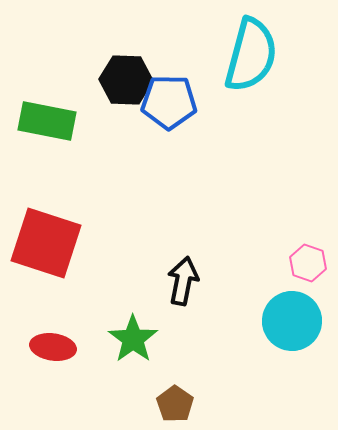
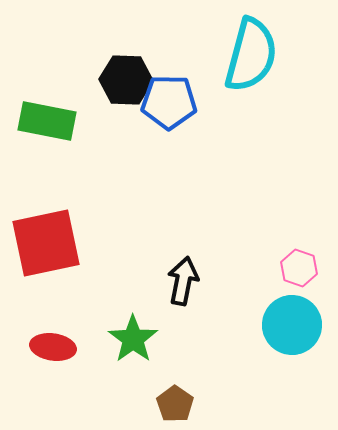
red square: rotated 30 degrees counterclockwise
pink hexagon: moved 9 px left, 5 px down
cyan circle: moved 4 px down
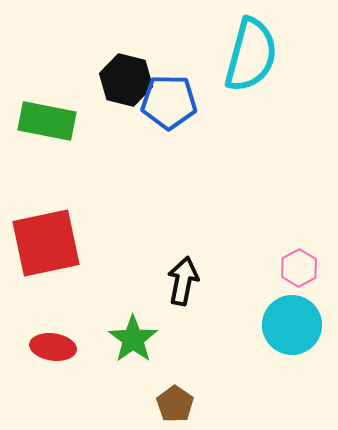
black hexagon: rotated 12 degrees clockwise
pink hexagon: rotated 12 degrees clockwise
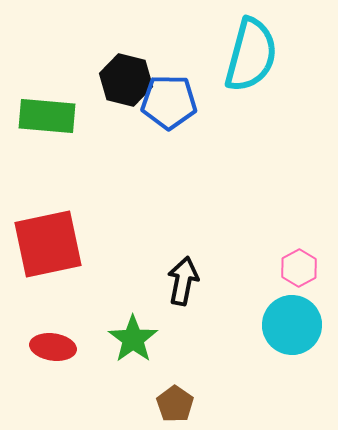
green rectangle: moved 5 px up; rotated 6 degrees counterclockwise
red square: moved 2 px right, 1 px down
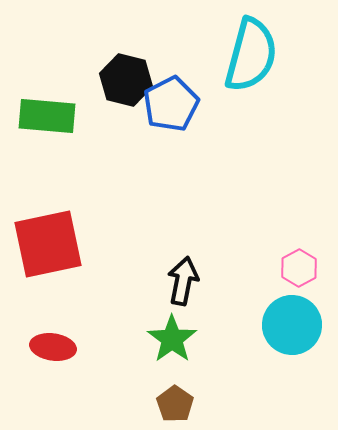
blue pentagon: moved 2 px right, 2 px down; rotated 28 degrees counterclockwise
green star: moved 39 px right
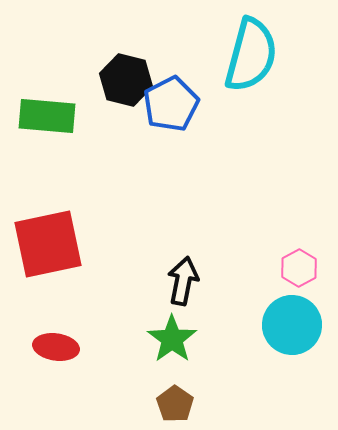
red ellipse: moved 3 px right
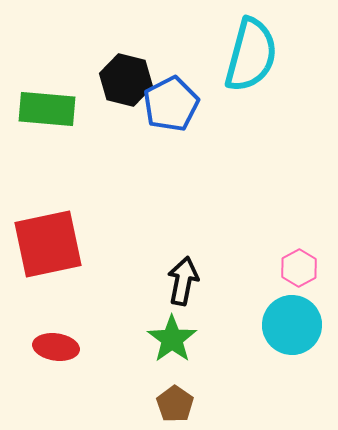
green rectangle: moved 7 px up
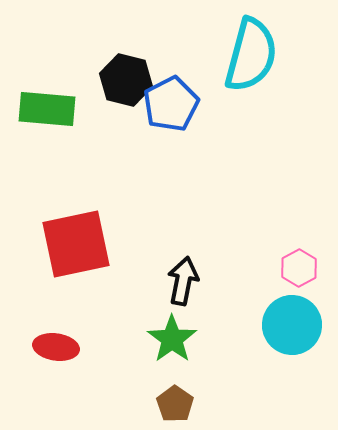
red square: moved 28 px right
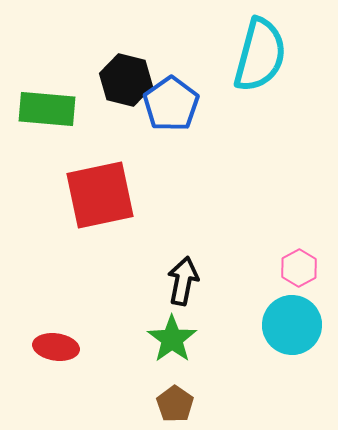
cyan semicircle: moved 9 px right
blue pentagon: rotated 8 degrees counterclockwise
red square: moved 24 px right, 49 px up
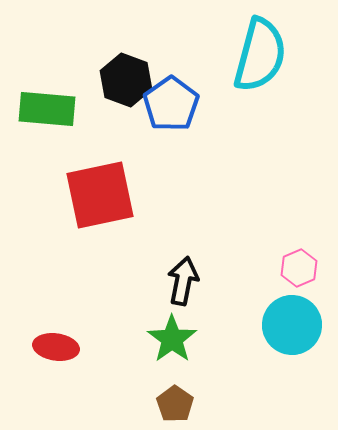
black hexagon: rotated 6 degrees clockwise
pink hexagon: rotated 6 degrees clockwise
